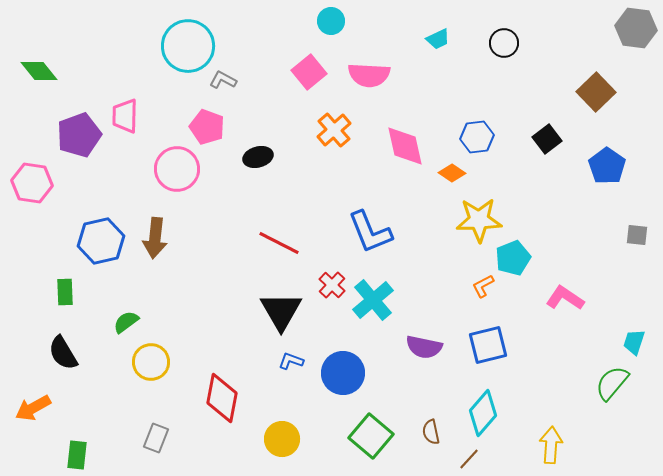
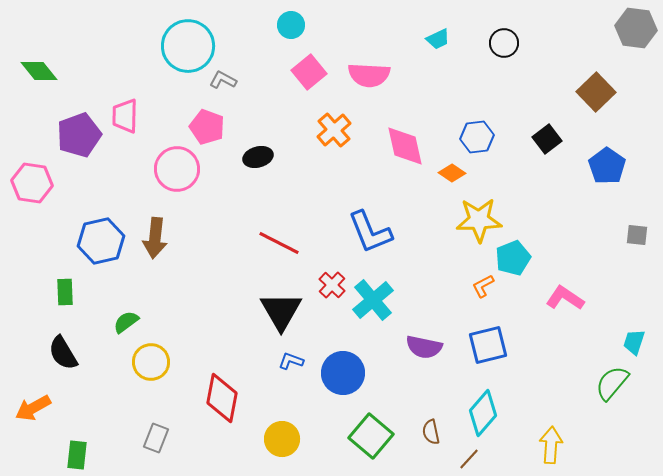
cyan circle at (331, 21): moved 40 px left, 4 px down
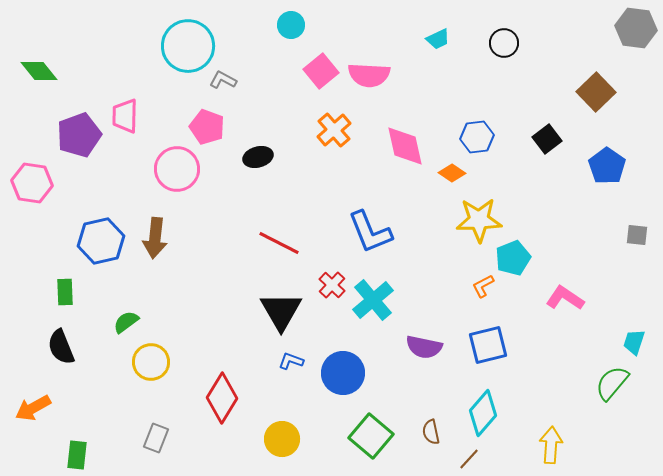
pink square at (309, 72): moved 12 px right, 1 px up
black semicircle at (63, 353): moved 2 px left, 6 px up; rotated 9 degrees clockwise
red diamond at (222, 398): rotated 21 degrees clockwise
